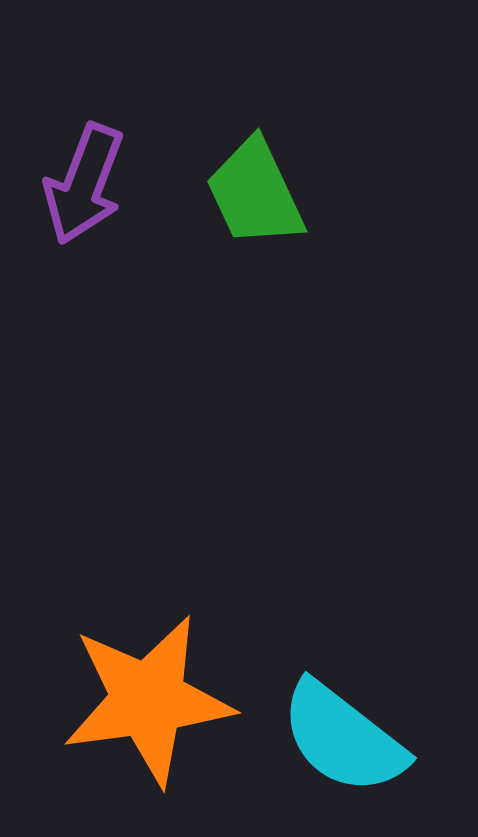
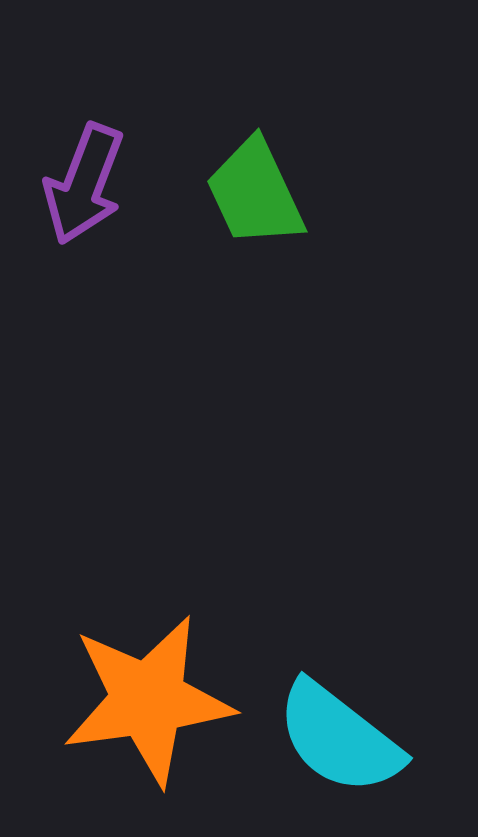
cyan semicircle: moved 4 px left
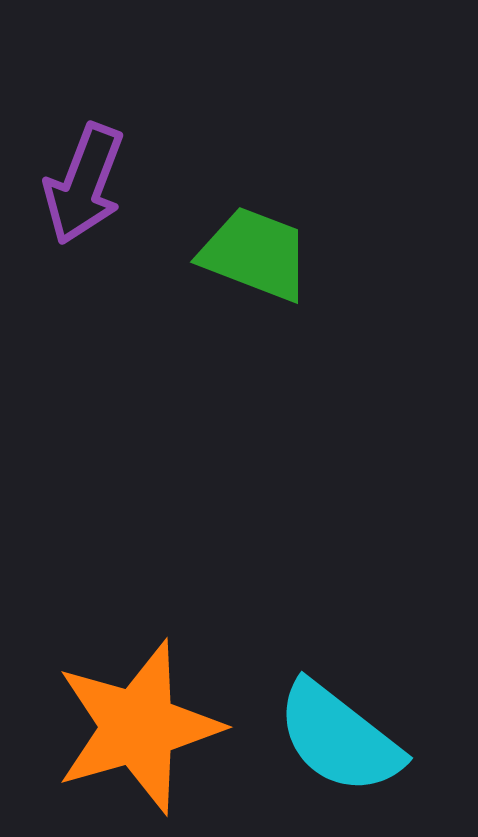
green trapezoid: moved 61 px down; rotated 136 degrees clockwise
orange star: moved 10 px left, 27 px down; rotated 8 degrees counterclockwise
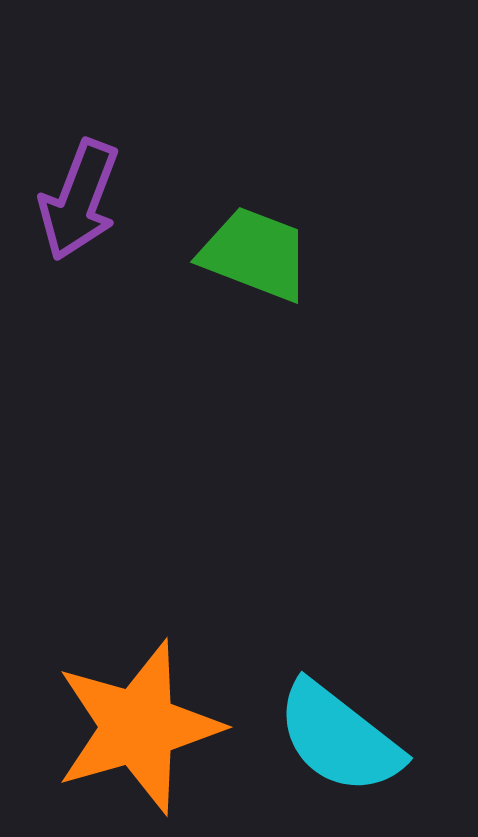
purple arrow: moved 5 px left, 16 px down
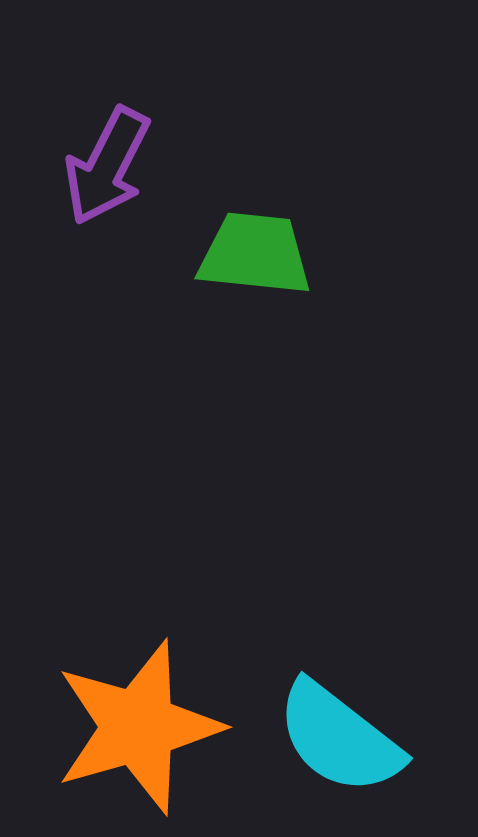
purple arrow: moved 28 px right, 34 px up; rotated 6 degrees clockwise
green trapezoid: rotated 15 degrees counterclockwise
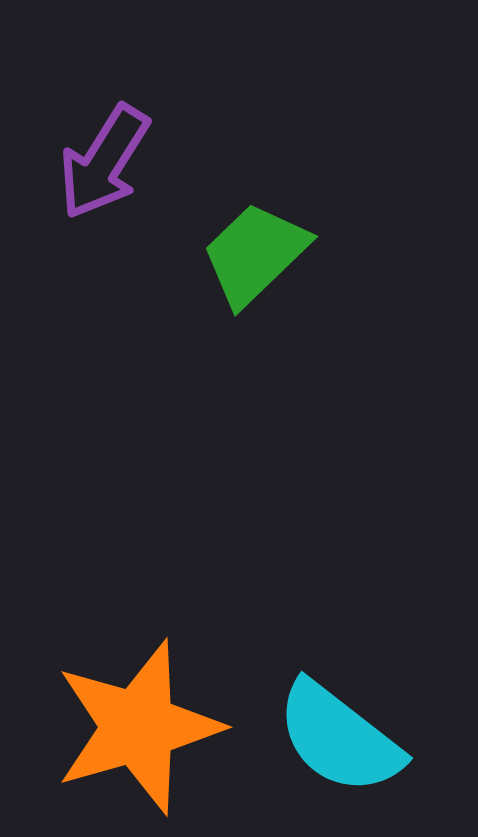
purple arrow: moved 3 px left, 4 px up; rotated 5 degrees clockwise
green trapezoid: rotated 50 degrees counterclockwise
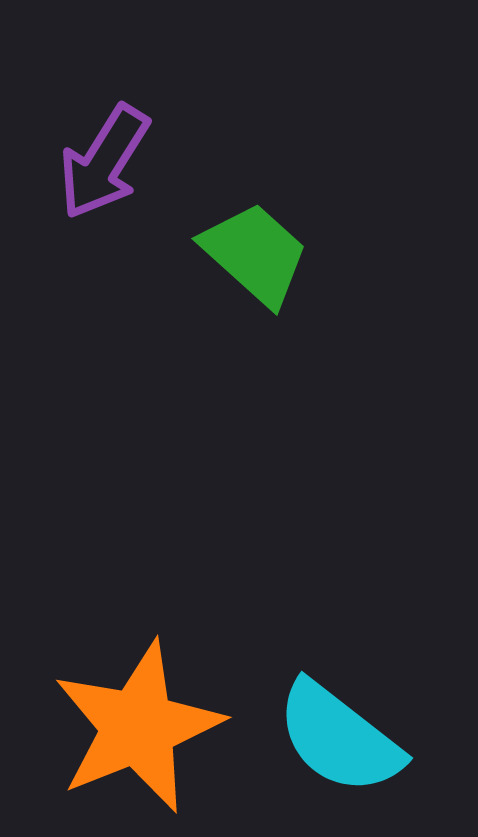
green trapezoid: rotated 86 degrees clockwise
orange star: rotated 6 degrees counterclockwise
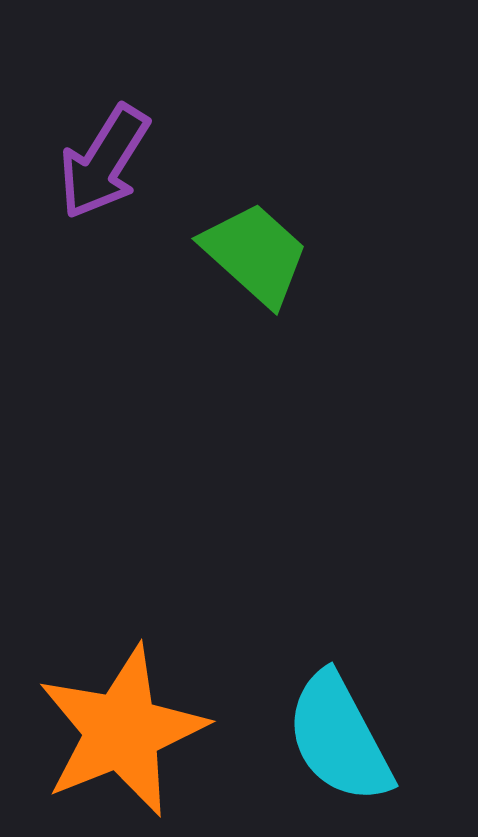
orange star: moved 16 px left, 4 px down
cyan semicircle: rotated 24 degrees clockwise
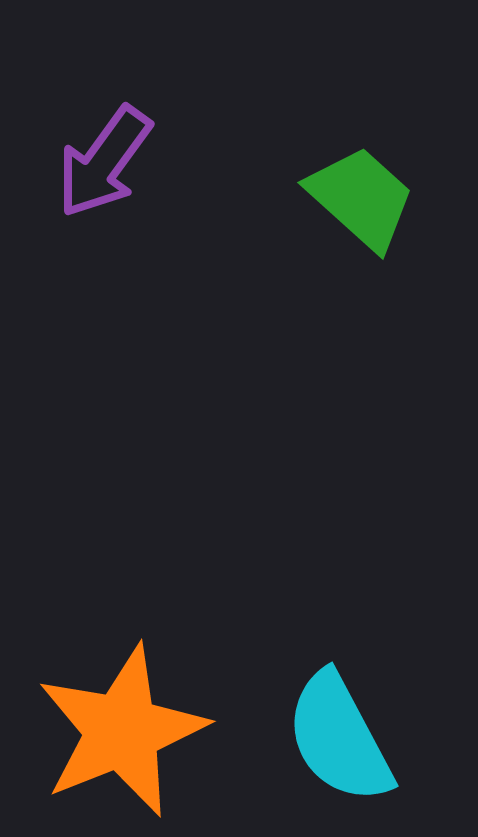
purple arrow: rotated 4 degrees clockwise
green trapezoid: moved 106 px right, 56 px up
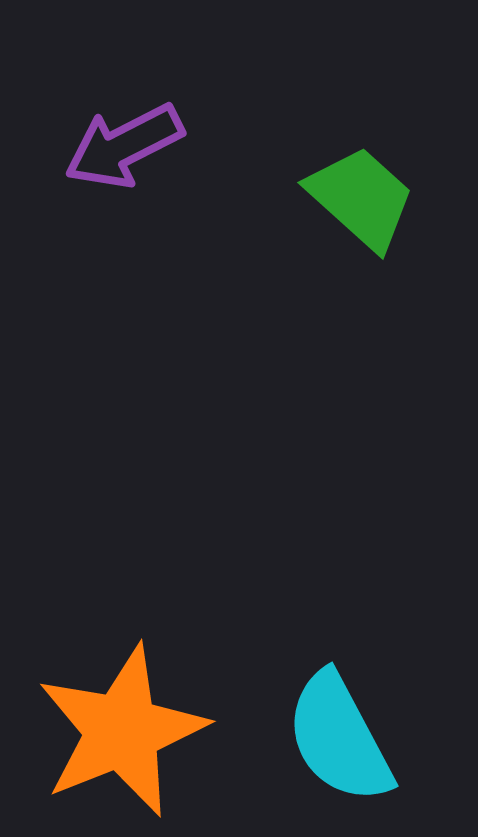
purple arrow: moved 20 px right, 16 px up; rotated 27 degrees clockwise
